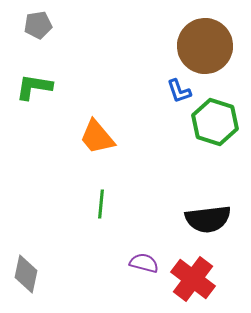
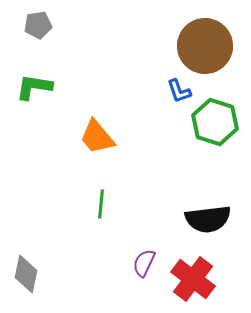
purple semicircle: rotated 80 degrees counterclockwise
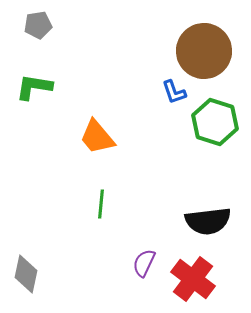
brown circle: moved 1 px left, 5 px down
blue L-shape: moved 5 px left, 1 px down
black semicircle: moved 2 px down
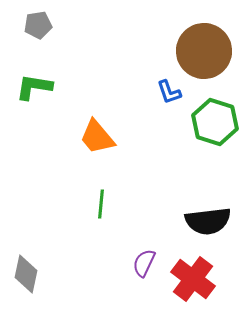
blue L-shape: moved 5 px left
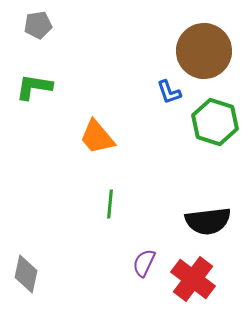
green line: moved 9 px right
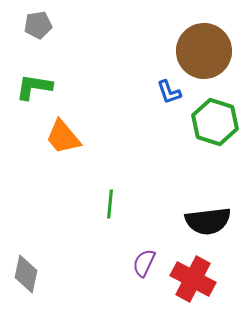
orange trapezoid: moved 34 px left
red cross: rotated 9 degrees counterclockwise
